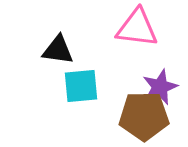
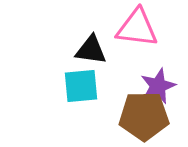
black triangle: moved 33 px right
purple star: moved 2 px left, 1 px up
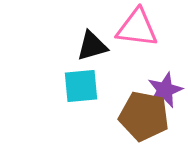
black triangle: moved 1 px right, 4 px up; rotated 24 degrees counterclockwise
purple star: moved 7 px right, 4 px down
brown pentagon: rotated 12 degrees clockwise
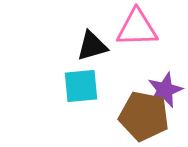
pink triangle: rotated 9 degrees counterclockwise
